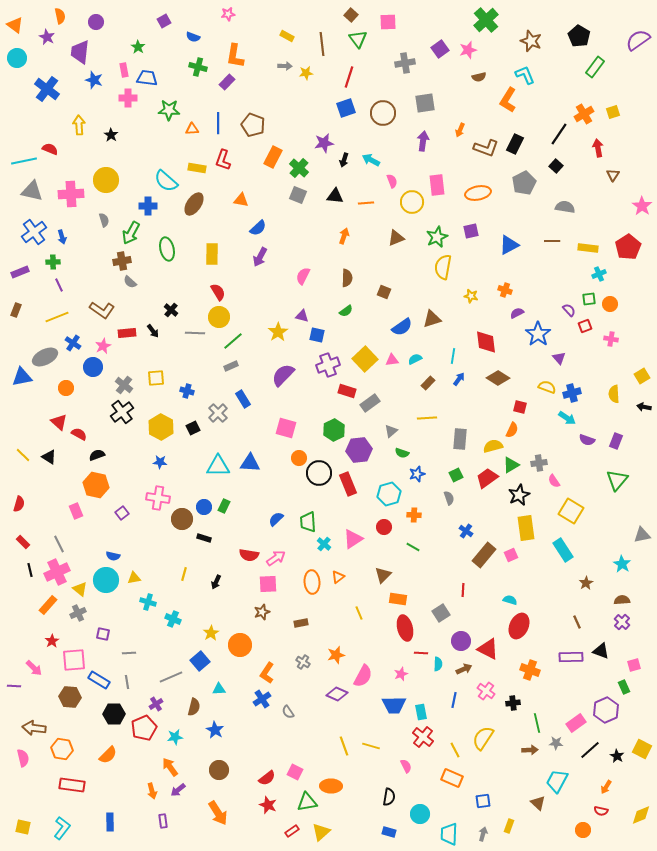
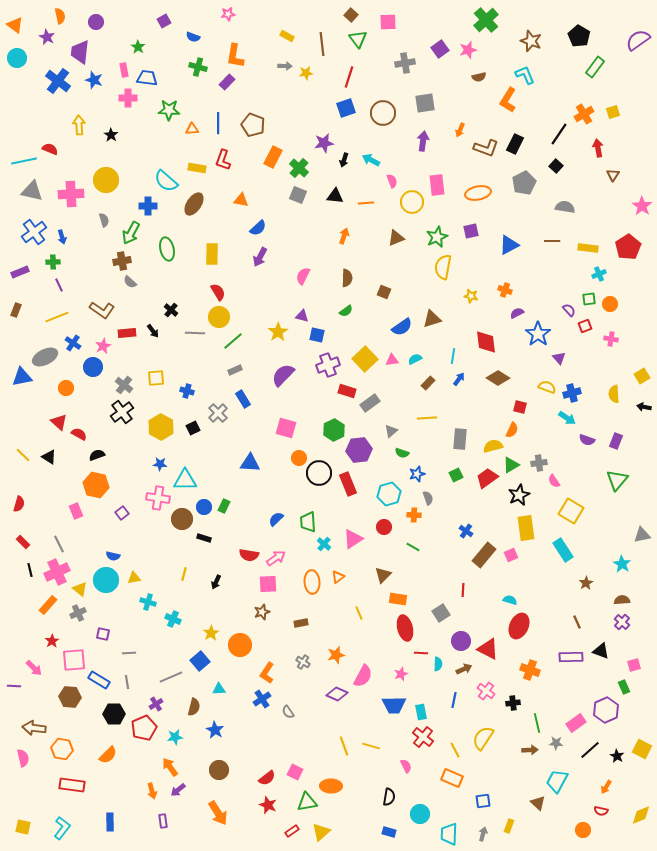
blue cross at (47, 89): moved 11 px right, 8 px up
gray rectangle at (231, 366): moved 4 px right, 4 px down
blue star at (160, 462): moved 2 px down
cyan triangle at (218, 466): moved 33 px left, 14 px down
gray semicircle at (449, 498): moved 21 px left
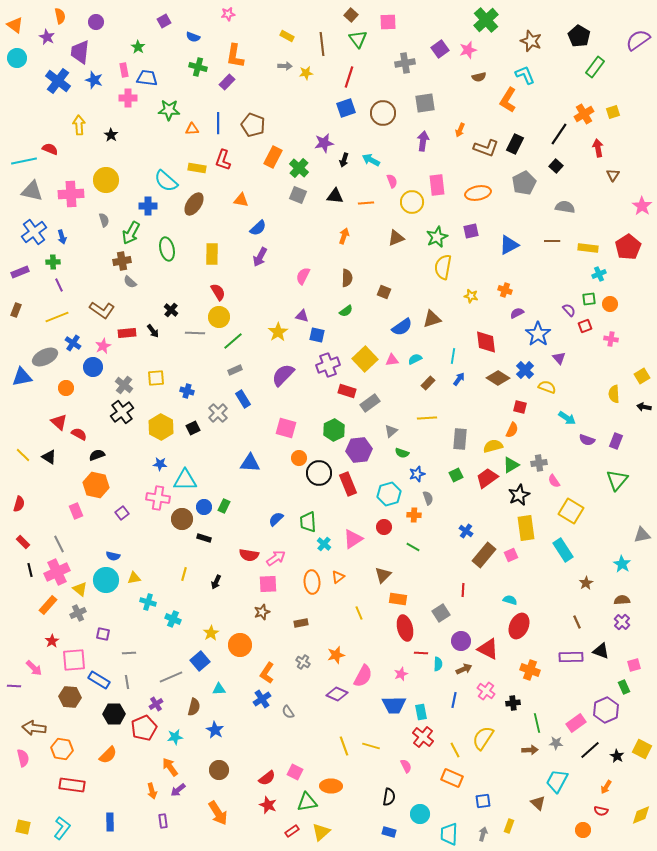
blue cross at (572, 393): moved 47 px left, 23 px up; rotated 30 degrees counterclockwise
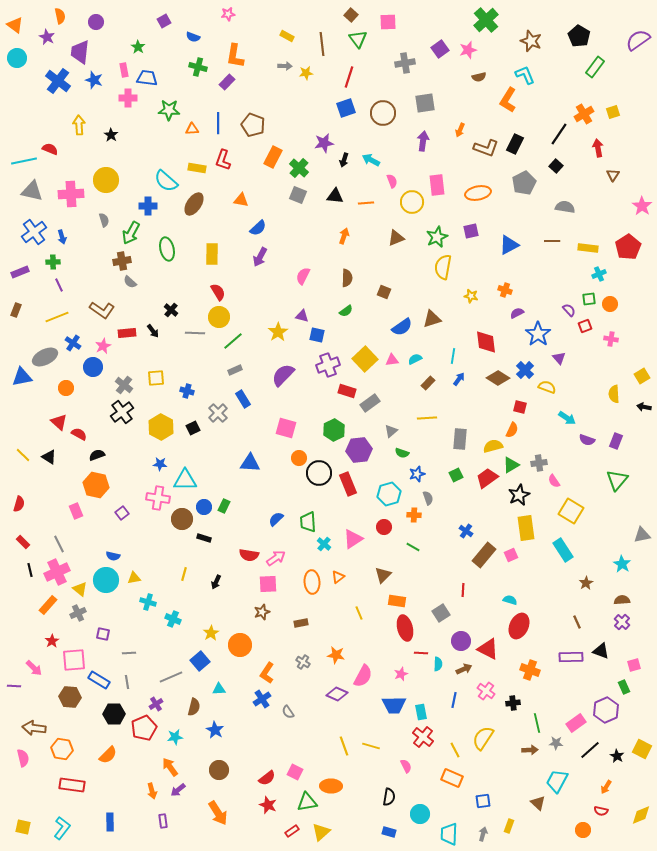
orange rectangle at (398, 599): moved 1 px left, 2 px down
orange star at (336, 655): rotated 24 degrees clockwise
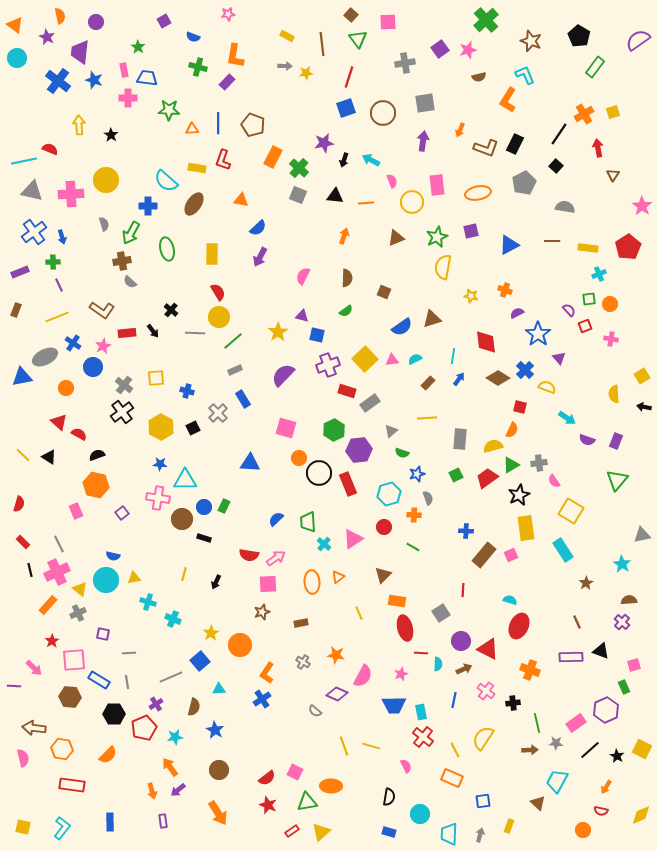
gray semicircle at (104, 220): moved 4 px down
blue cross at (466, 531): rotated 32 degrees counterclockwise
brown semicircle at (622, 600): moved 7 px right
gray semicircle at (288, 712): moved 27 px right, 1 px up; rotated 16 degrees counterclockwise
gray arrow at (483, 834): moved 3 px left, 1 px down
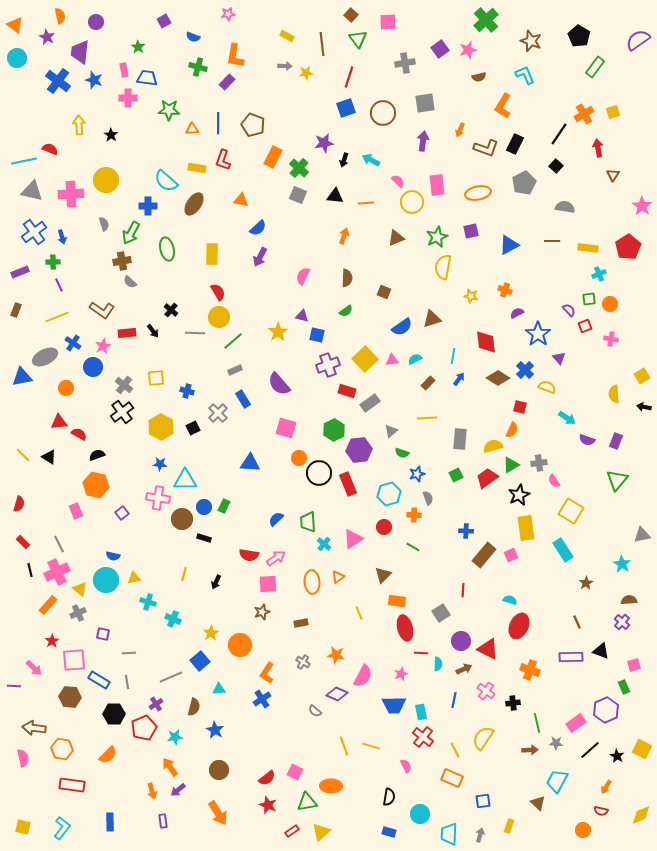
orange L-shape at (508, 100): moved 5 px left, 6 px down
pink semicircle at (392, 181): moved 6 px right; rotated 24 degrees counterclockwise
purple semicircle at (283, 375): moved 4 px left, 9 px down; rotated 85 degrees counterclockwise
red triangle at (59, 422): rotated 48 degrees counterclockwise
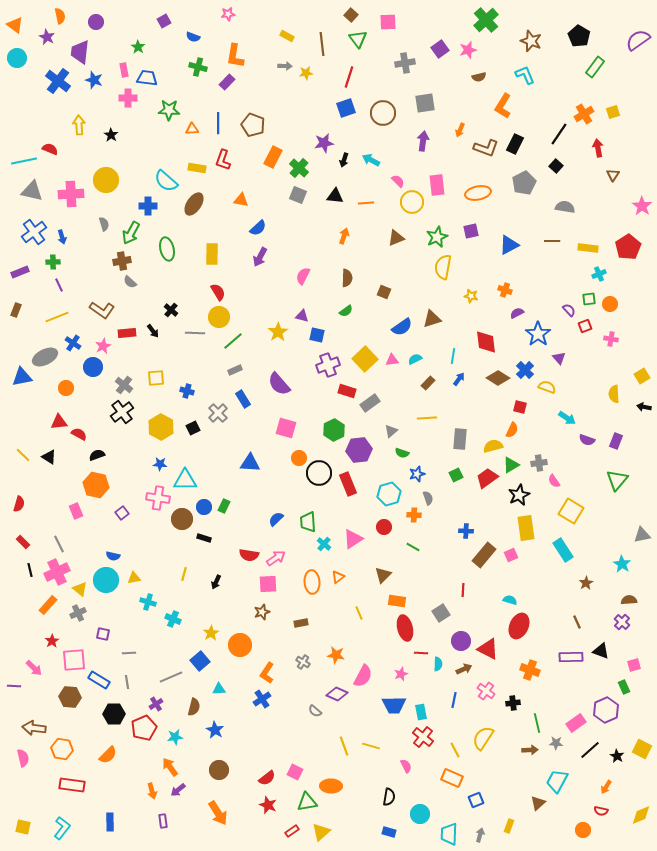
blue square at (483, 801): moved 7 px left, 1 px up; rotated 14 degrees counterclockwise
brown triangle at (538, 803): rotated 35 degrees clockwise
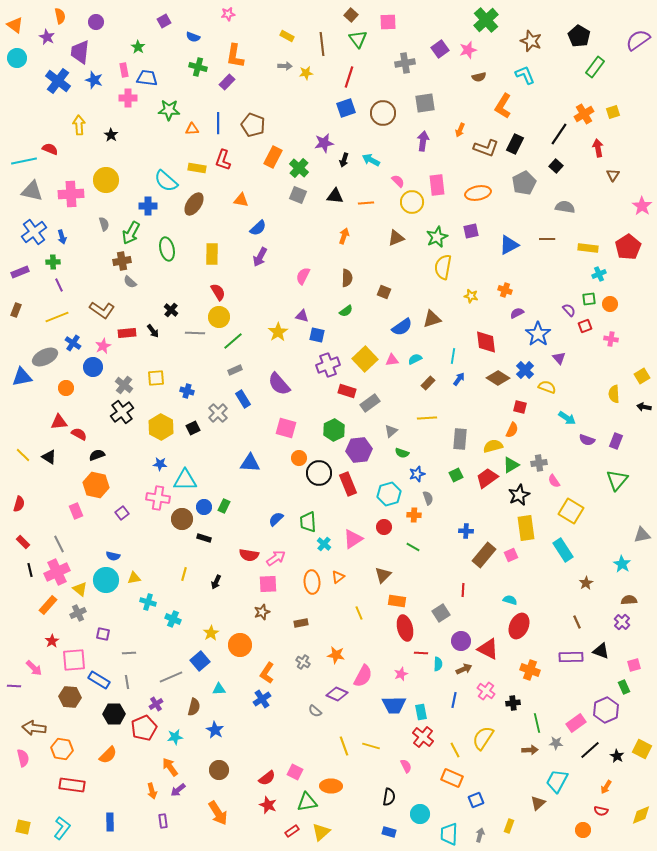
brown line at (552, 241): moved 5 px left, 2 px up
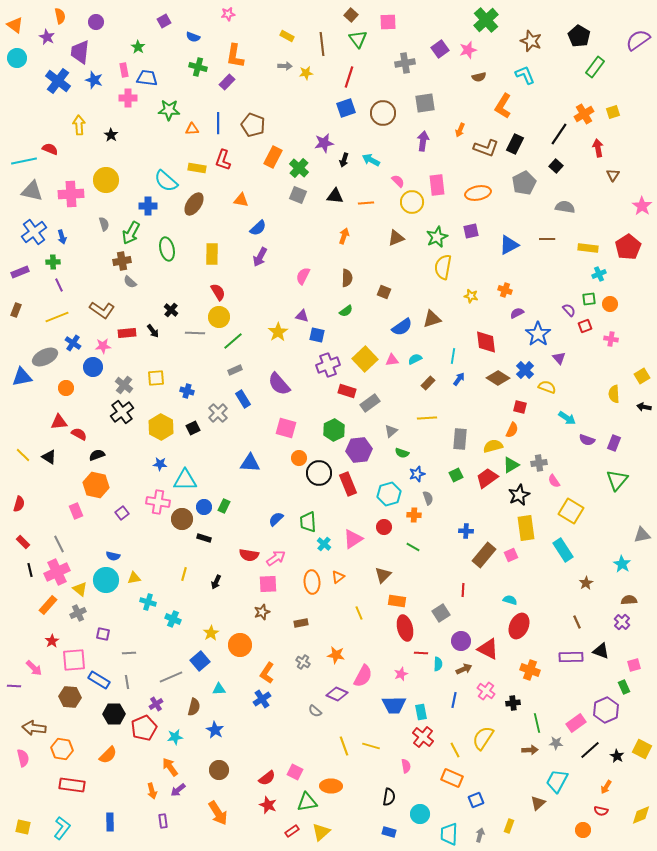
pink star at (103, 346): rotated 21 degrees clockwise
purple rectangle at (616, 441): moved 2 px left, 2 px down
pink cross at (158, 498): moved 4 px down
pink semicircle at (406, 766): rotated 16 degrees clockwise
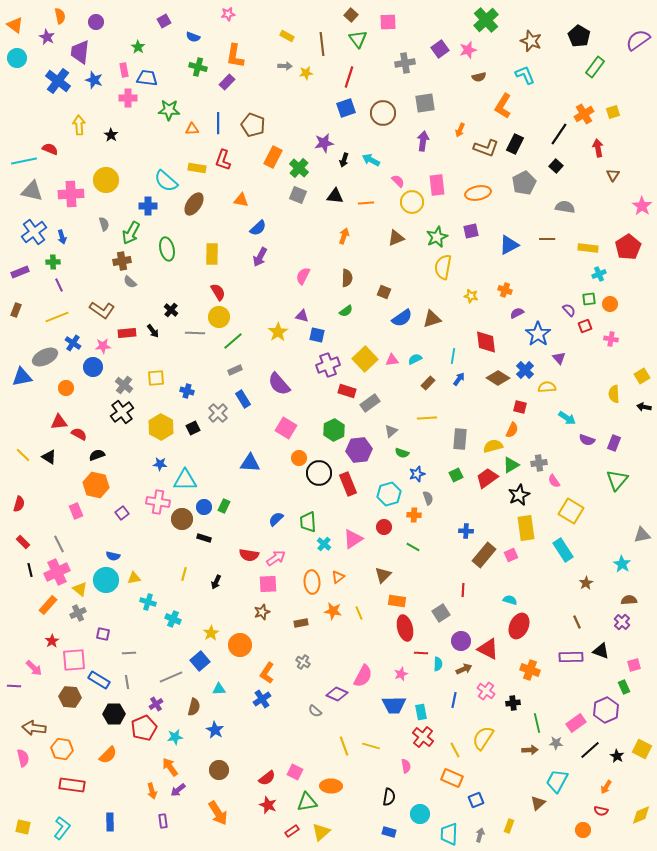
blue semicircle at (402, 327): moved 9 px up
yellow semicircle at (547, 387): rotated 24 degrees counterclockwise
pink square at (286, 428): rotated 15 degrees clockwise
orange star at (336, 655): moved 3 px left, 44 px up
